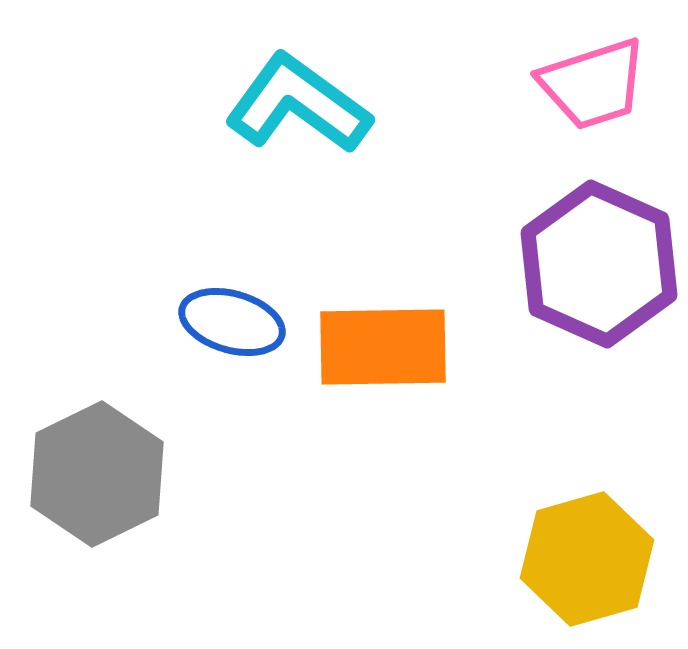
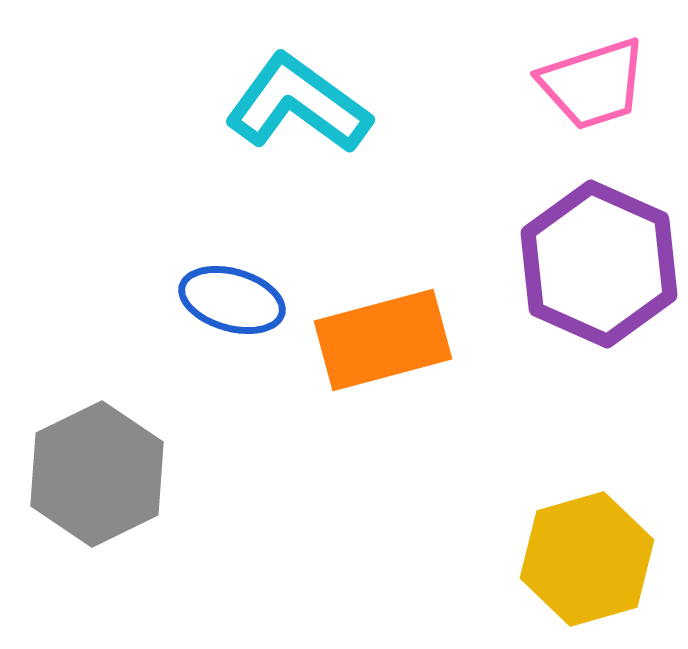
blue ellipse: moved 22 px up
orange rectangle: moved 7 px up; rotated 14 degrees counterclockwise
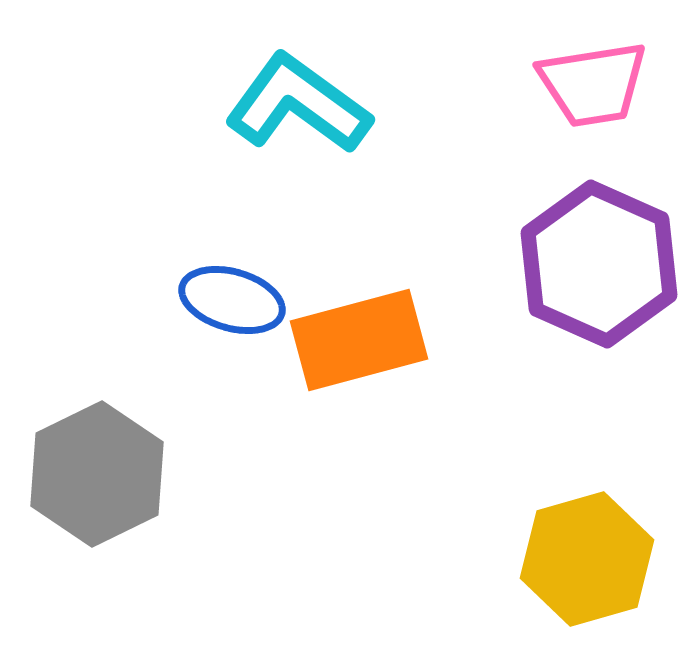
pink trapezoid: rotated 9 degrees clockwise
orange rectangle: moved 24 px left
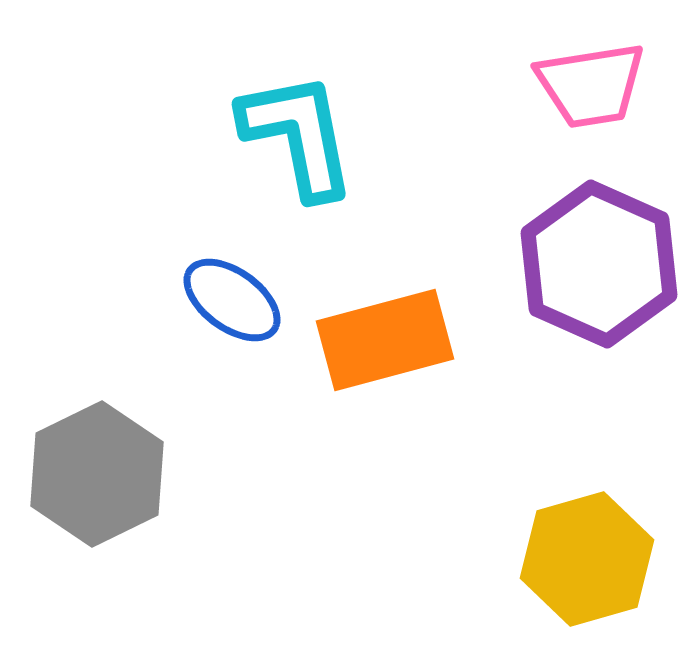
pink trapezoid: moved 2 px left, 1 px down
cyan L-shape: moved 31 px down; rotated 43 degrees clockwise
blue ellipse: rotated 20 degrees clockwise
orange rectangle: moved 26 px right
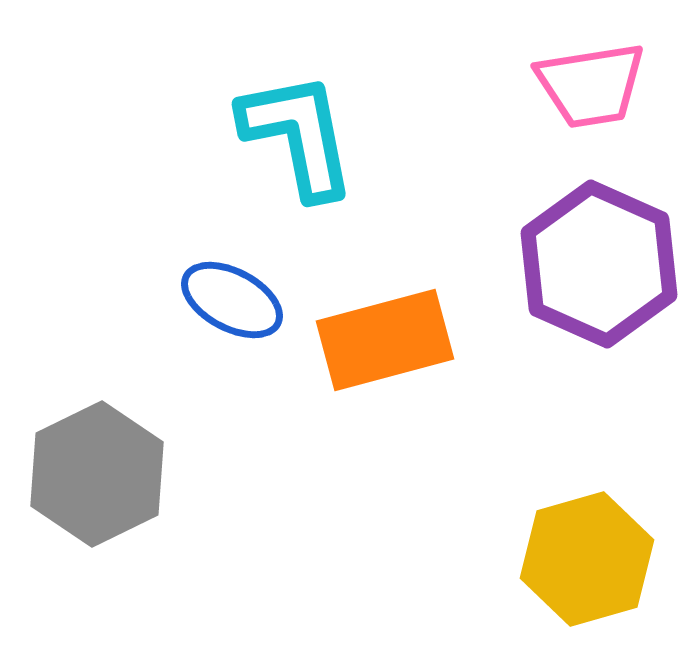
blue ellipse: rotated 8 degrees counterclockwise
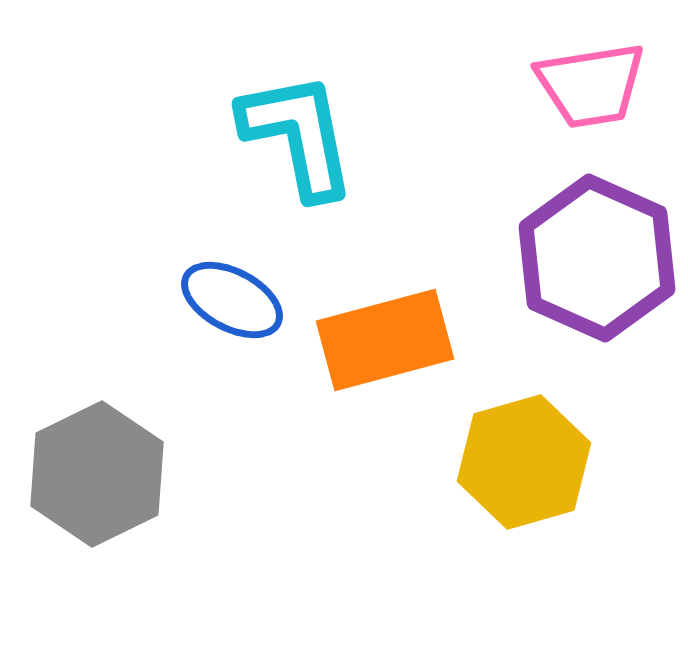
purple hexagon: moved 2 px left, 6 px up
yellow hexagon: moved 63 px left, 97 px up
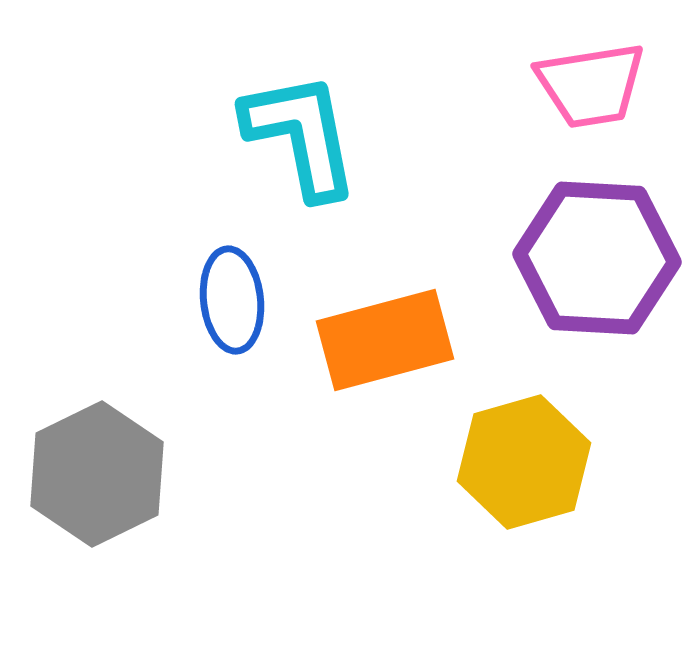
cyan L-shape: moved 3 px right
purple hexagon: rotated 21 degrees counterclockwise
blue ellipse: rotated 56 degrees clockwise
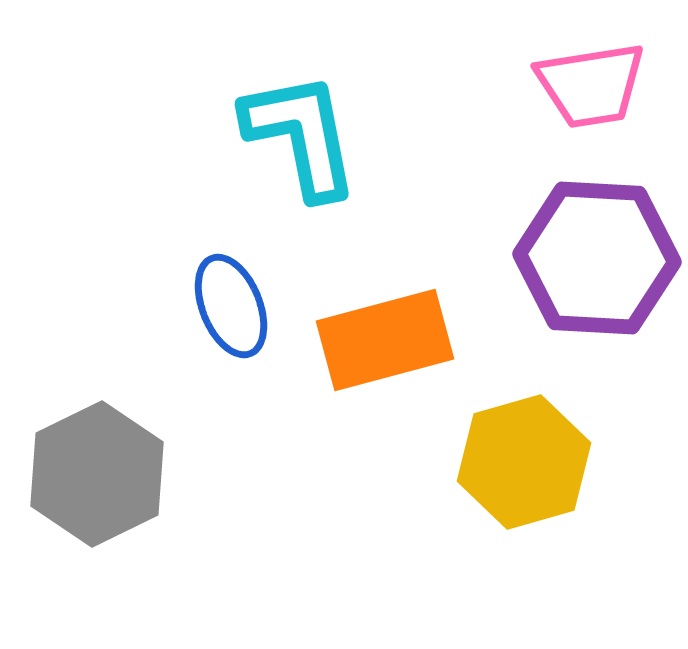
blue ellipse: moved 1 px left, 6 px down; rotated 16 degrees counterclockwise
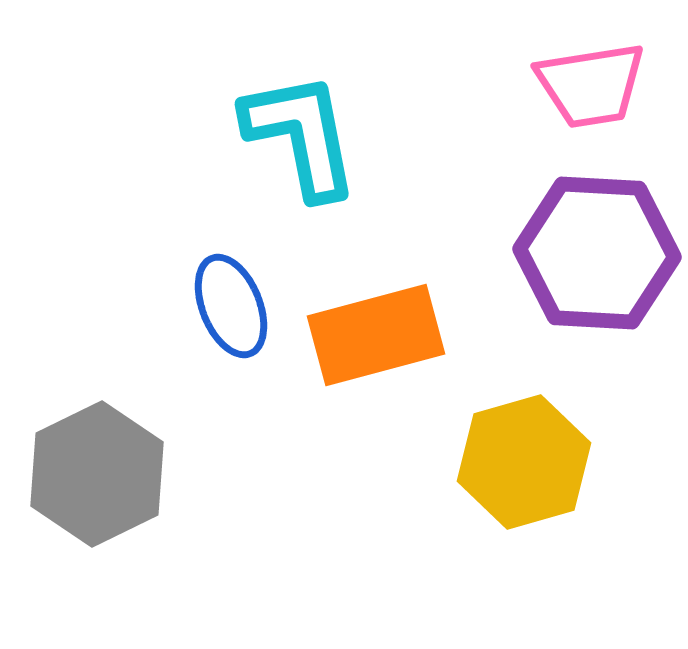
purple hexagon: moved 5 px up
orange rectangle: moved 9 px left, 5 px up
